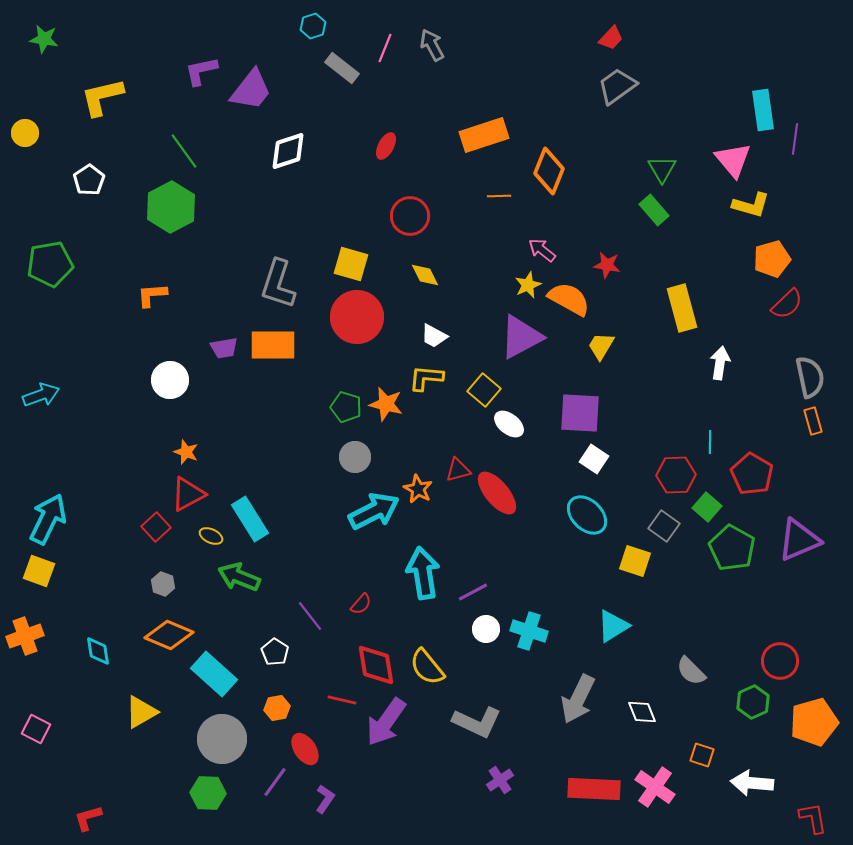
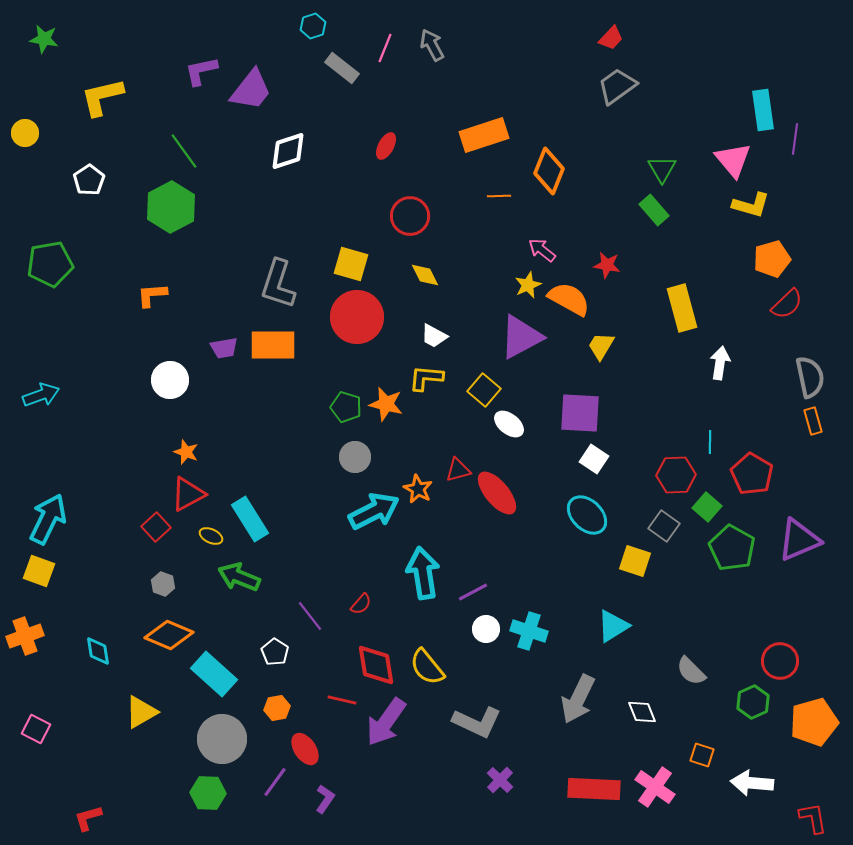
purple cross at (500, 780): rotated 12 degrees counterclockwise
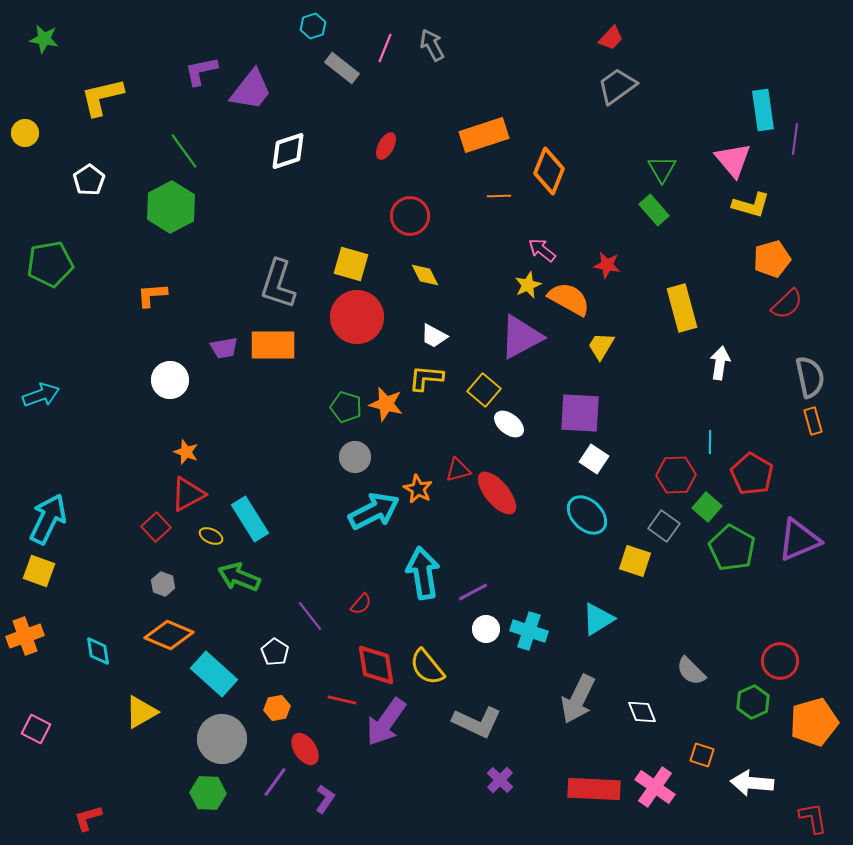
cyan triangle at (613, 626): moved 15 px left, 7 px up
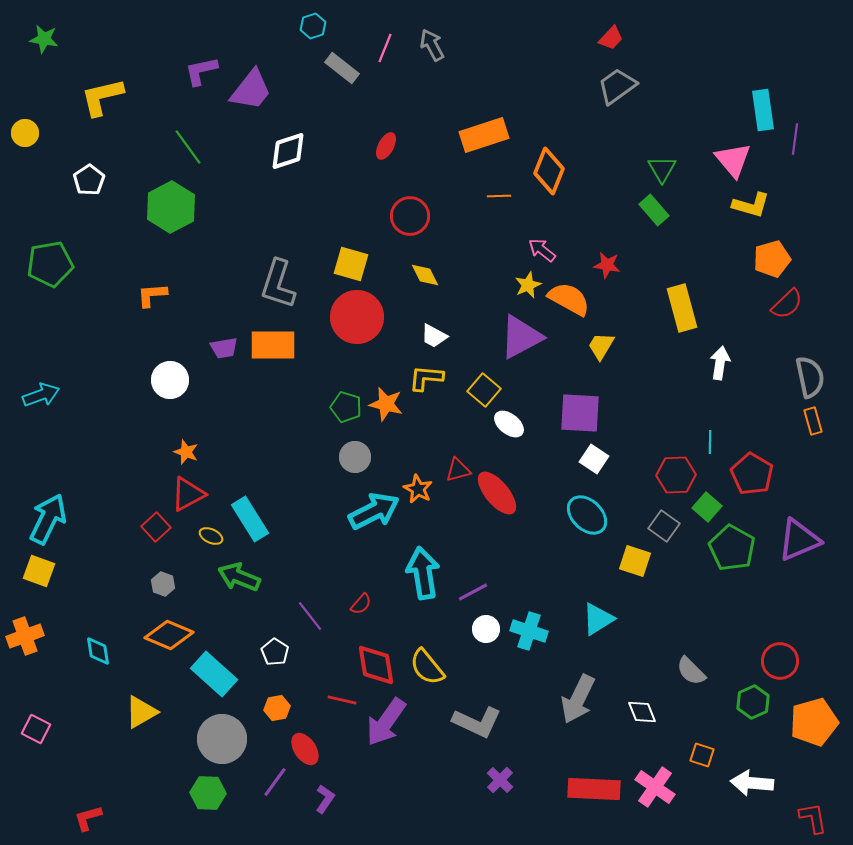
green line at (184, 151): moved 4 px right, 4 px up
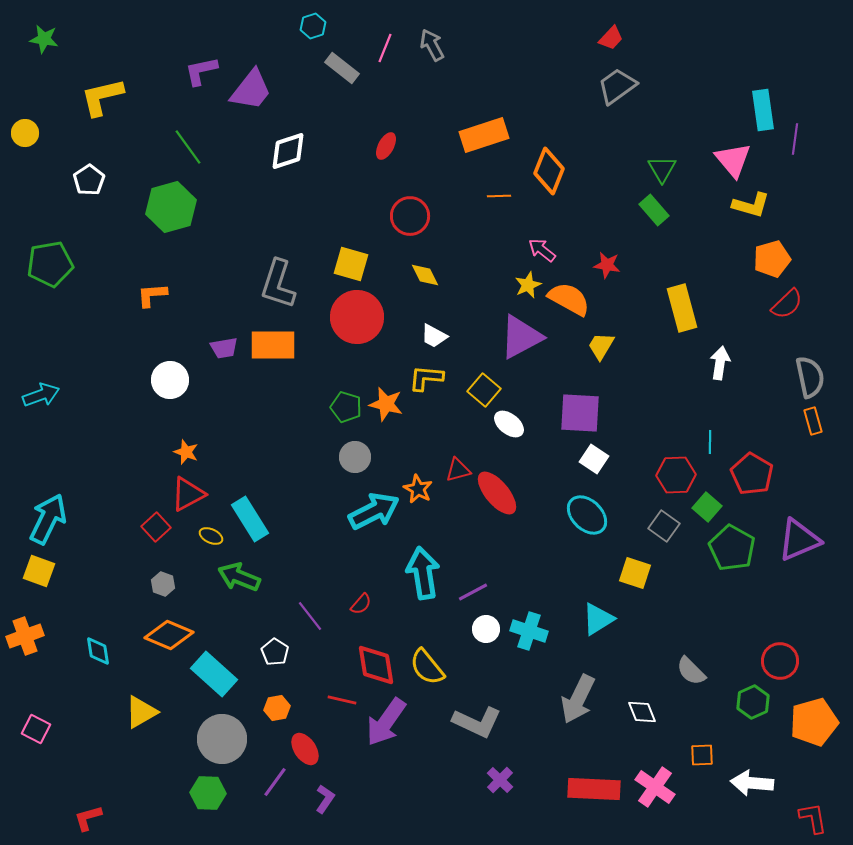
green hexagon at (171, 207): rotated 12 degrees clockwise
yellow square at (635, 561): moved 12 px down
orange square at (702, 755): rotated 20 degrees counterclockwise
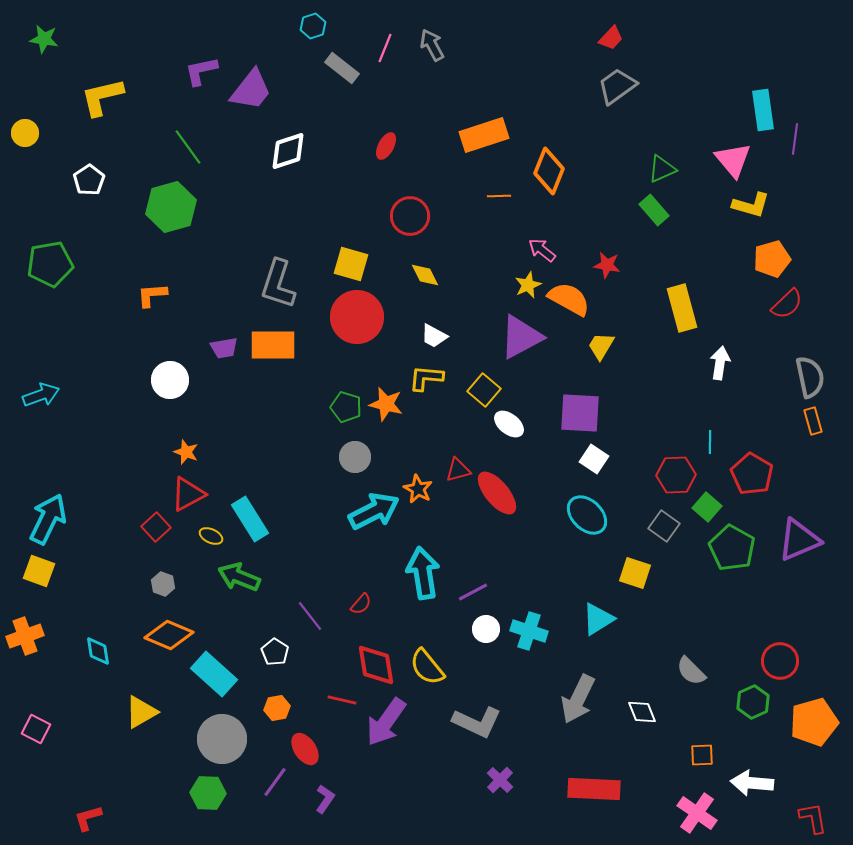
green triangle at (662, 169): rotated 36 degrees clockwise
pink cross at (655, 787): moved 42 px right, 26 px down
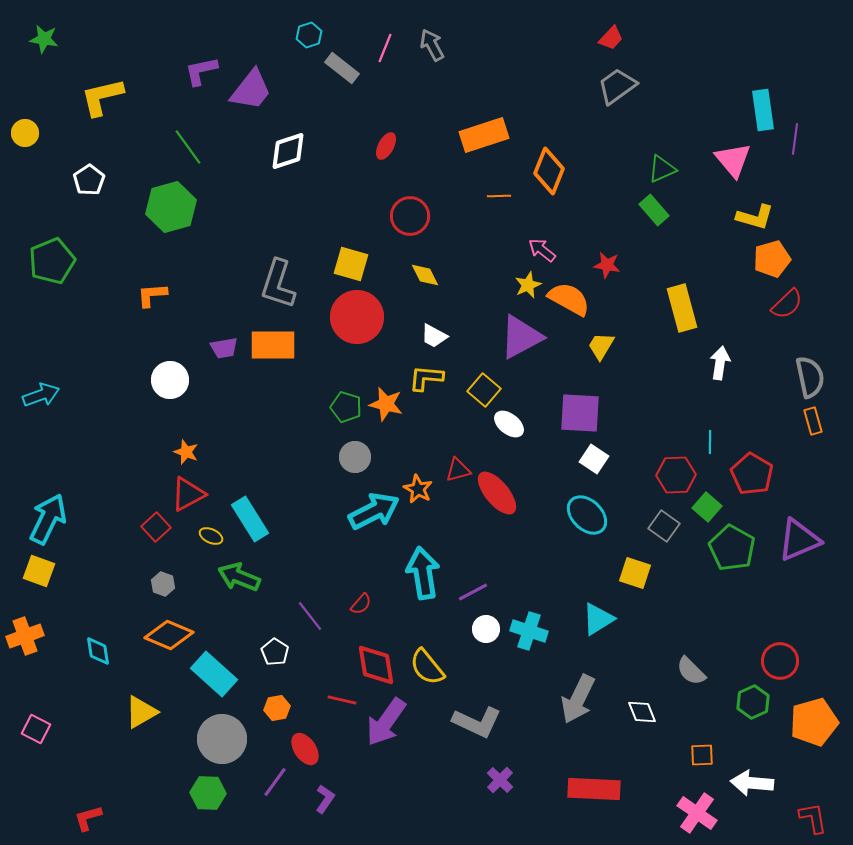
cyan hexagon at (313, 26): moved 4 px left, 9 px down
yellow L-shape at (751, 205): moved 4 px right, 12 px down
green pentagon at (50, 264): moved 2 px right, 3 px up; rotated 12 degrees counterclockwise
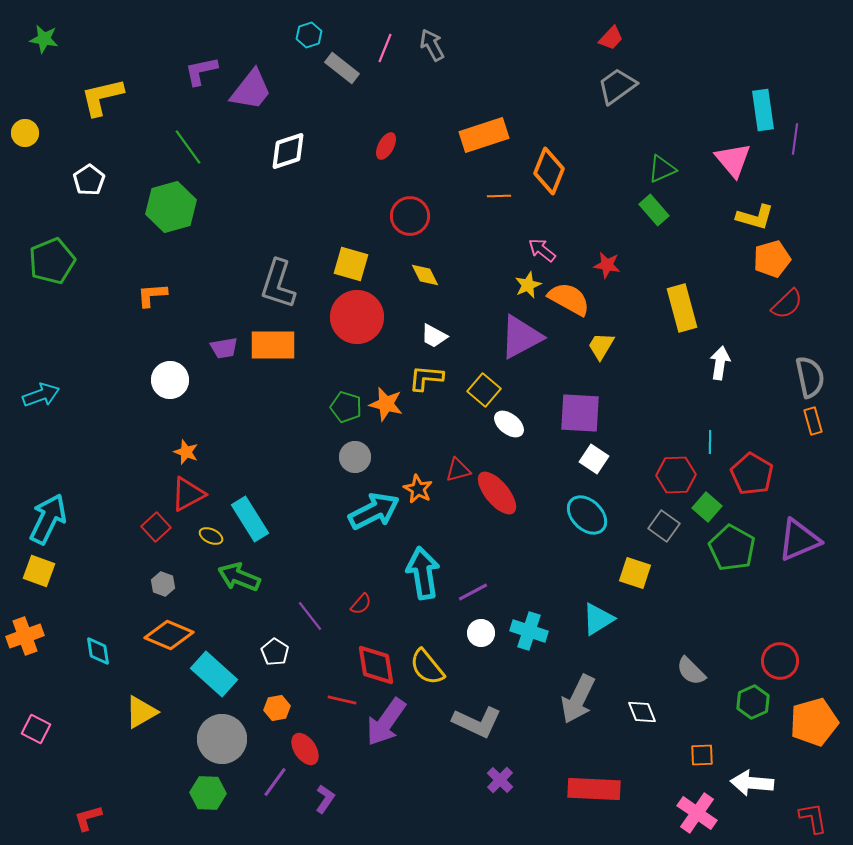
white circle at (486, 629): moved 5 px left, 4 px down
